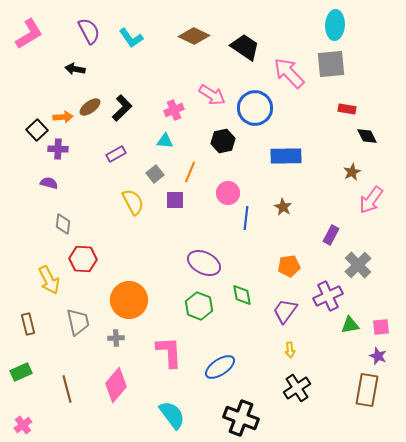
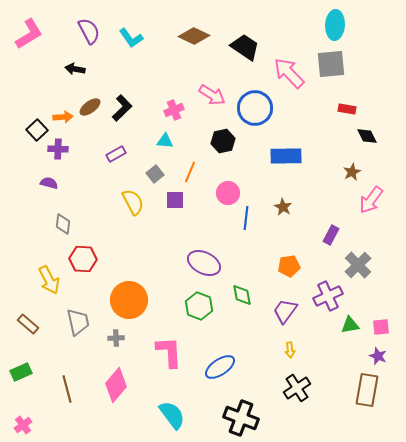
brown rectangle at (28, 324): rotated 35 degrees counterclockwise
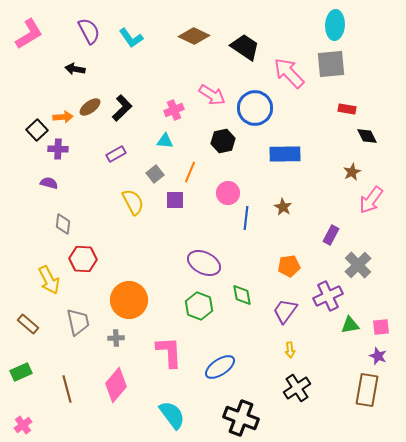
blue rectangle at (286, 156): moved 1 px left, 2 px up
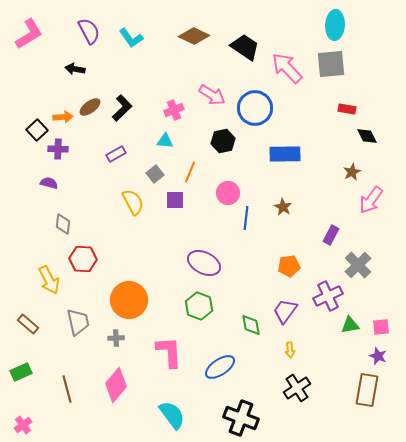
pink arrow at (289, 73): moved 2 px left, 5 px up
green diamond at (242, 295): moved 9 px right, 30 px down
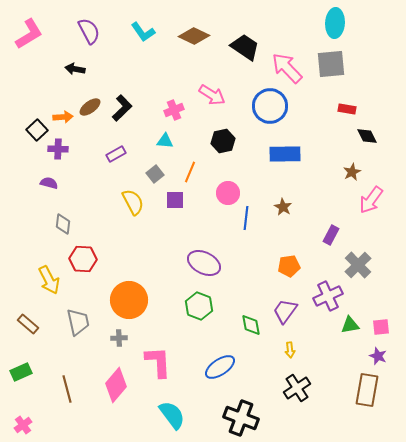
cyan ellipse at (335, 25): moved 2 px up
cyan L-shape at (131, 38): moved 12 px right, 6 px up
blue circle at (255, 108): moved 15 px right, 2 px up
gray cross at (116, 338): moved 3 px right
pink L-shape at (169, 352): moved 11 px left, 10 px down
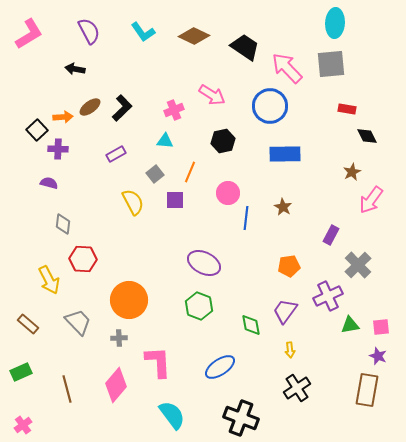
gray trapezoid at (78, 322): rotated 32 degrees counterclockwise
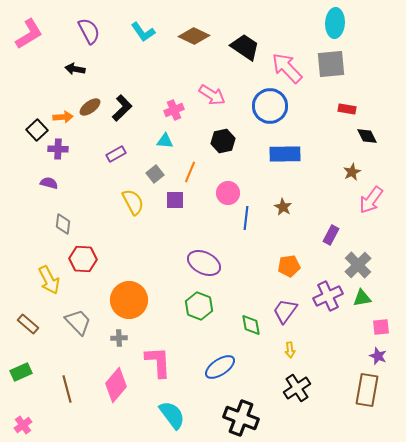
green triangle at (350, 325): moved 12 px right, 27 px up
